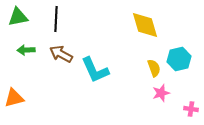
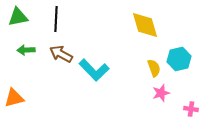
cyan L-shape: moved 1 px left; rotated 20 degrees counterclockwise
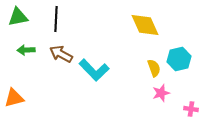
yellow diamond: rotated 8 degrees counterclockwise
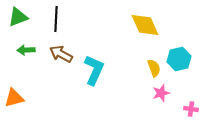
green triangle: rotated 10 degrees counterclockwise
cyan L-shape: rotated 112 degrees counterclockwise
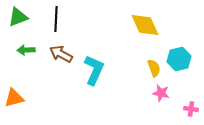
pink star: rotated 30 degrees clockwise
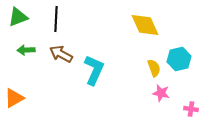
orange triangle: rotated 15 degrees counterclockwise
